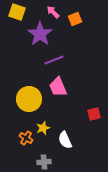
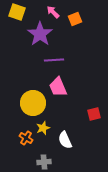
purple line: rotated 18 degrees clockwise
yellow circle: moved 4 px right, 4 px down
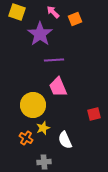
yellow circle: moved 2 px down
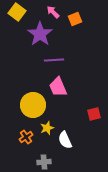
yellow square: rotated 18 degrees clockwise
yellow star: moved 4 px right
orange cross: moved 1 px up; rotated 24 degrees clockwise
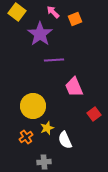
pink trapezoid: moved 16 px right
yellow circle: moved 1 px down
red square: rotated 24 degrees counterclockwise
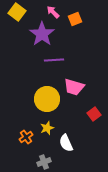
purple star: moved 2 px right
pink trapezoid: rotated 50 degrees counterclockwise
yellow circle: moved 14 px right, 7 px up
white semicircle: moved 1 px right, 3 px down
gray cross: rotated 16 degrees counterclockwise
